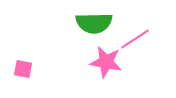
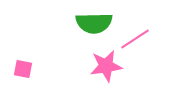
pink star: moved 4 px down; rotated 20 degrees counterclockwise
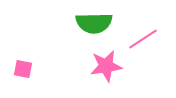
pink line: moved 8 px right
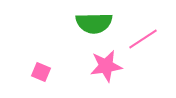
pink square: moved 18 px right, 3 px down; rotated 12 degrees clockwise
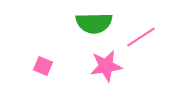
pink line: moved 2 px left, 2 px up
pink square: moved 2 px right, 6 px up
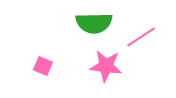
pink star: rotated 16 degrees clockwise
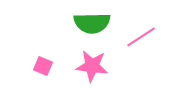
green semicircle: moved 2 px left
pink star: moved 14 px left
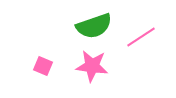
green semicircle: moved 2 px right, 3 px down; rotated 18 degrees counterclockwise
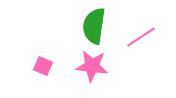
green semicircle: rotated 117 degrees clockwise
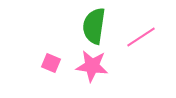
pink square: moved 8 px right, 3 px up
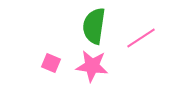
pink line: moved 1 px down
